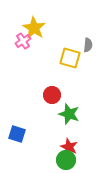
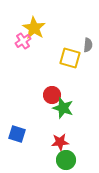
green star: moved 6 px left, 6 px up
red star: moved 9 px left, 5 px up; rotated 30 degrees counterclockwise
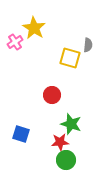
pink cross: moved 8 px left, 1 px down
green star: moved 8 px right, 16 px down
blue square: moved 4 px right
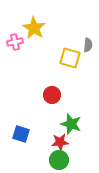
pink cross: rotated 21 degrees clockwise
green circle: moved 7 px left
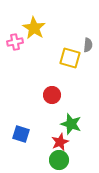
red star: rotated 18 degrees counterclockwise
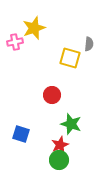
yellow star: rotated 20 degrees clockwise
gray semicircle: moved 1 px right, 1 px up
red star: moved 3 px down
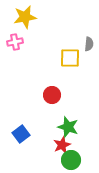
yellow star: moved 9 px left, 11 px up; rotated 10 degrees clockwise
yellow square: rotated 15 degrees counterclockwise
green star: moved 3 px left, 3 px down
blue square: rotated 36 degrees clockwise
red star: moved 2 px right
green circle: moved 12 px right
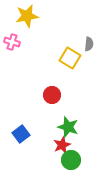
yellow star: moved 2 px right, 1 px up
pink cross: moved 3 px left; rotated 28 degrees clockwise
yellow square: rotated 30 degrees clockwise
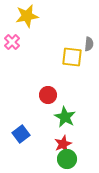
pink cross: rotated 28 degrees clockwise
yellow square: moved 2 px right, 1 px up; rotated 25 degrees counterclockwise
red circle: moved 4 px left
green star: moved 3 px left, 10 px up; rotated 10 degrees clockwise
red star: moved 1 px right, 1 px up
green circle: moved 4 px left, 1 px up
